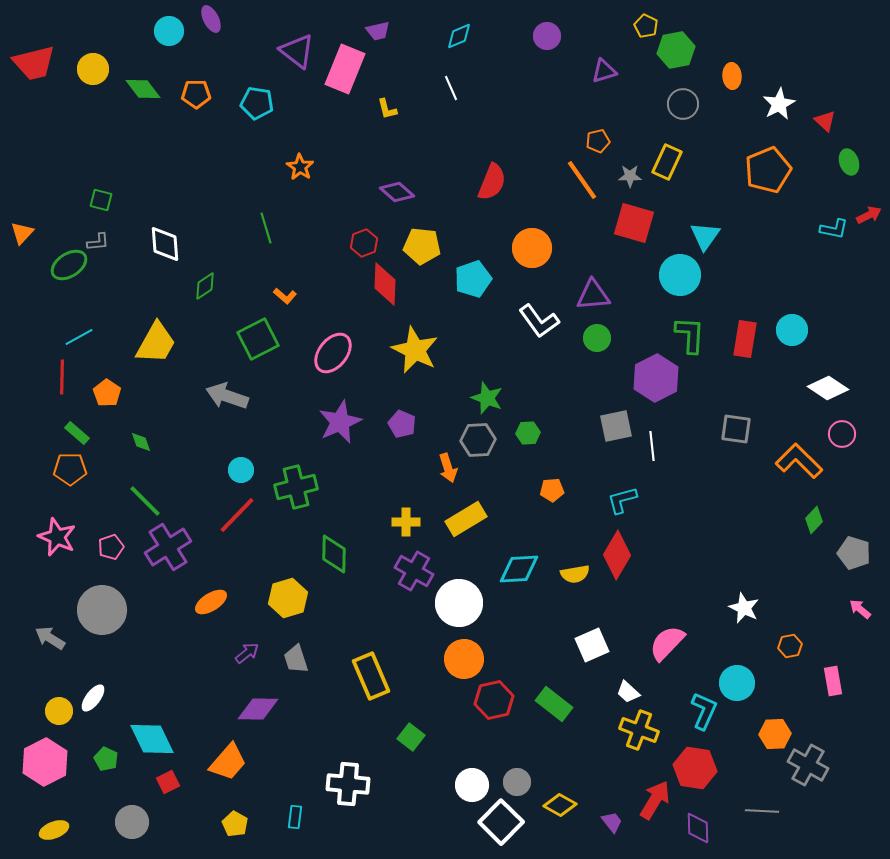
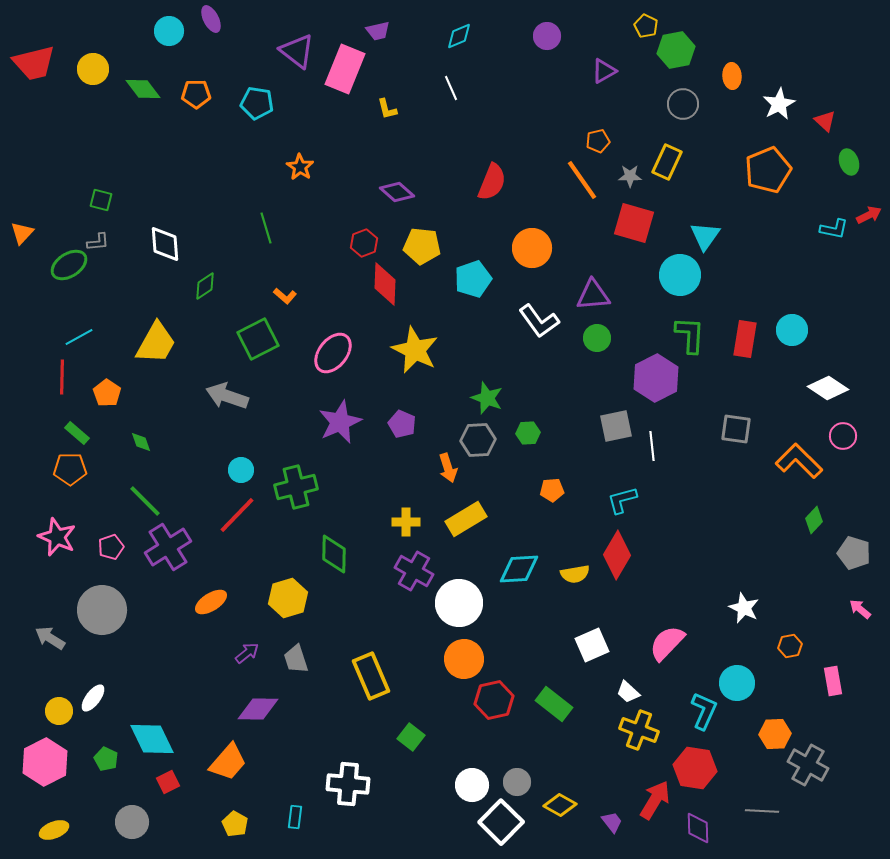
purple triangle at (604, 71): rotated 12 degrees counterclockwise
pink circle at (842, 434): moved 1 px right, 2 px down
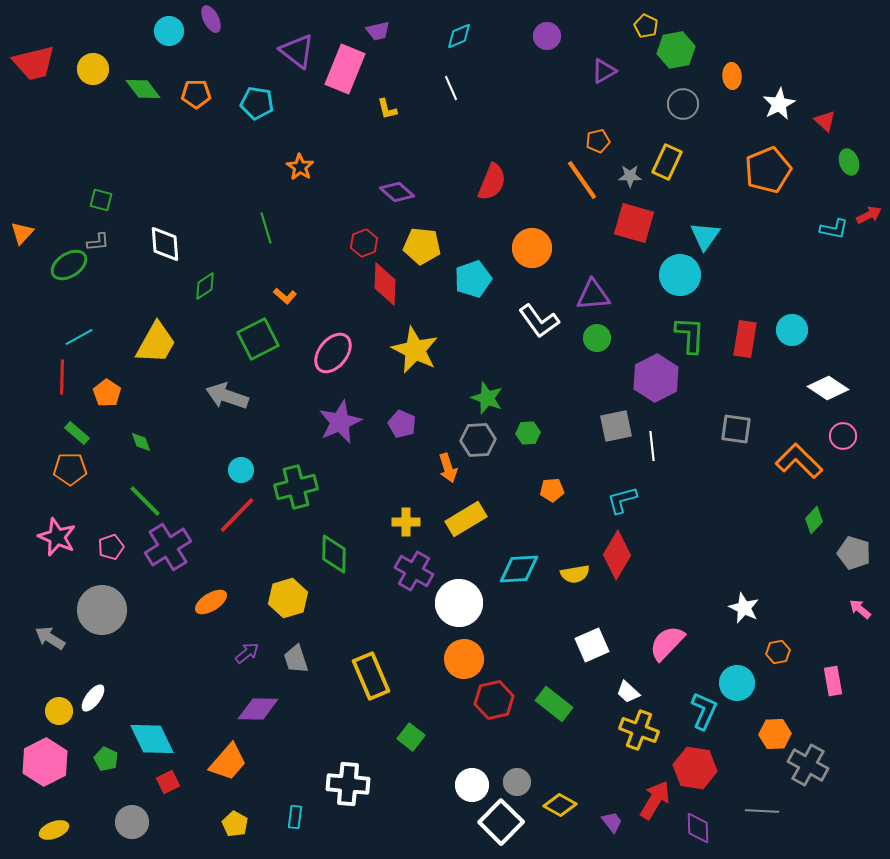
orange hexagon at (790, 646): moved 12 px left, 6 px down
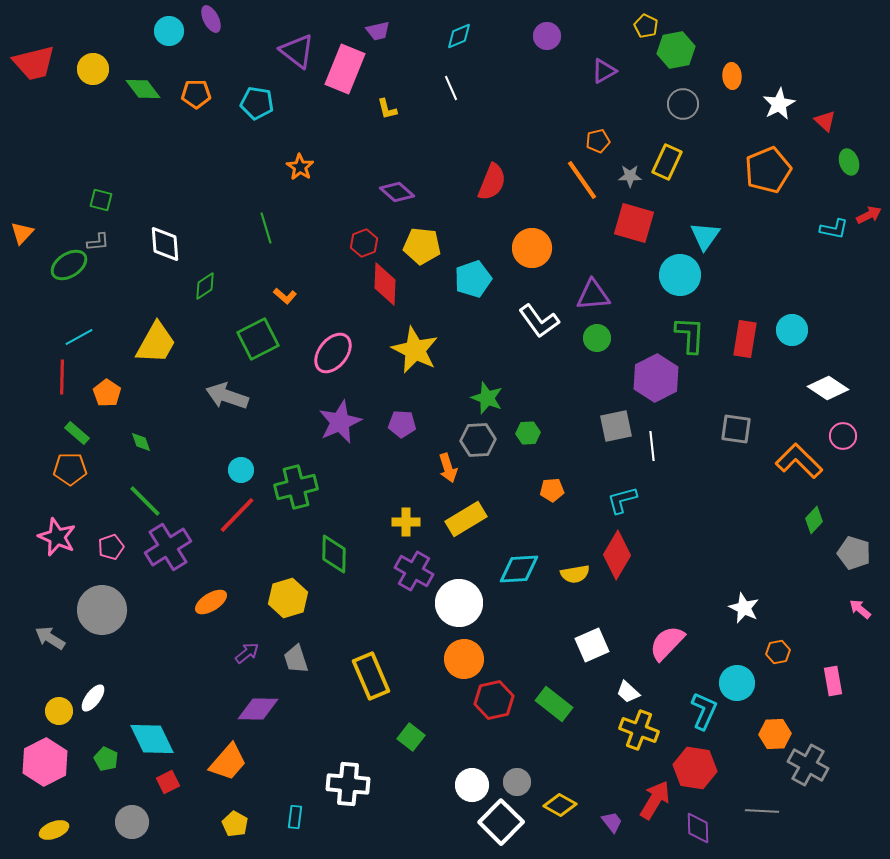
purple pentagon at (402, 424): rotated 20 degrees counterclockwise
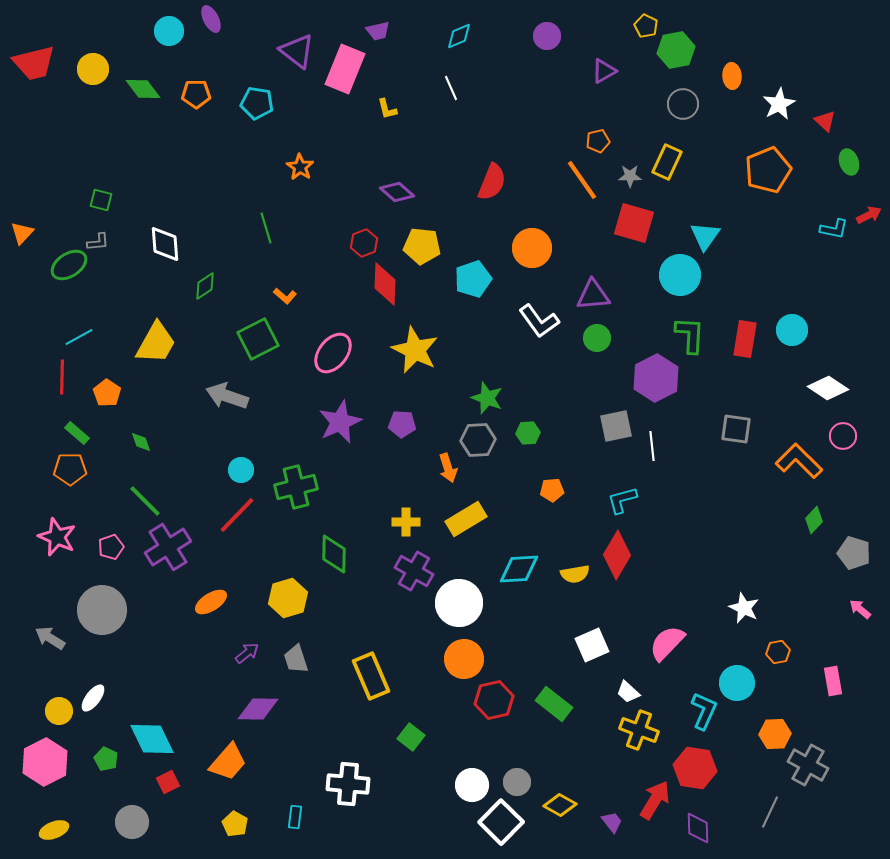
gray line at (762, 811): moved 8 px right, 1 px down; rotated 68 degrees counterclockwise
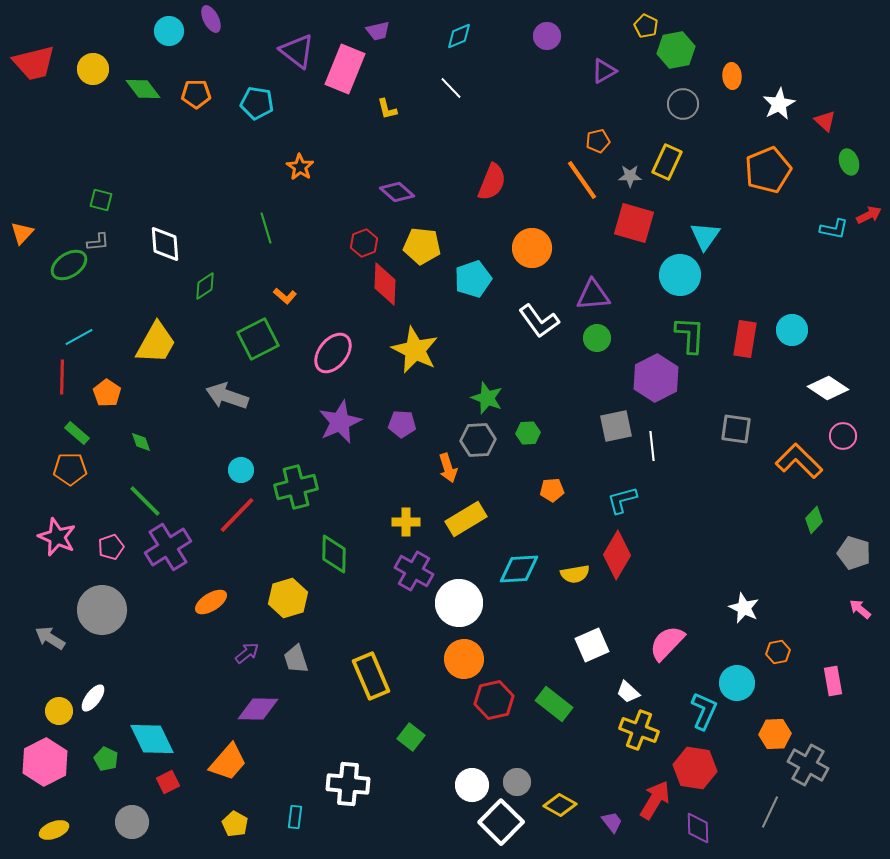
white line at (451, 88): rotated 20 degrees counterclockwise
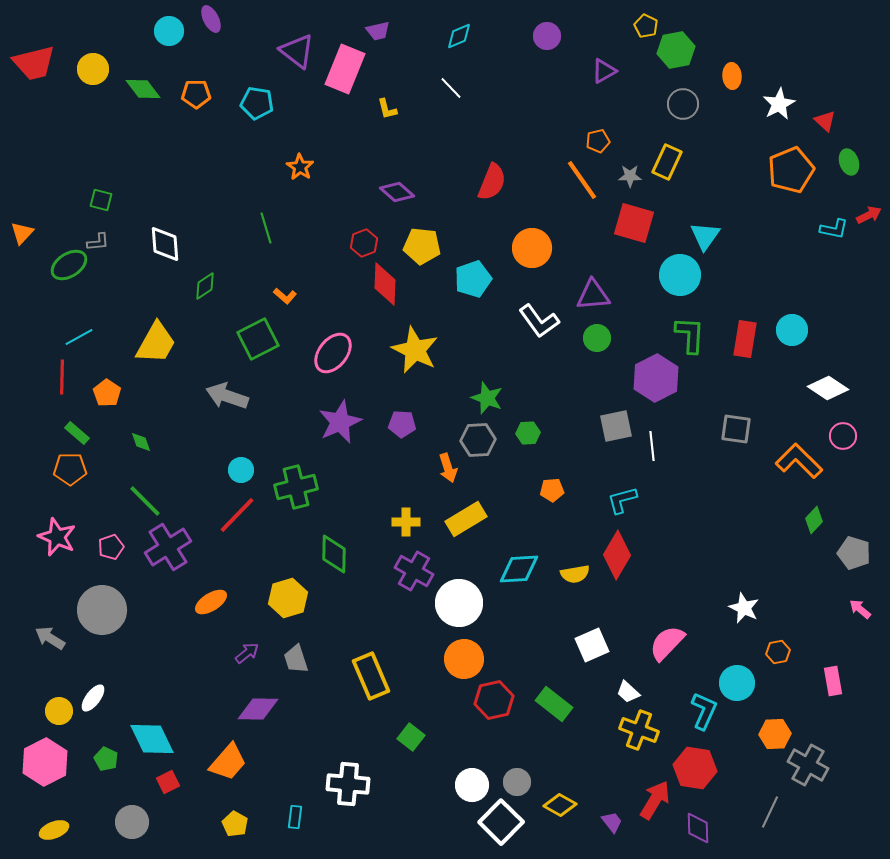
orange pentagon at (768, 170): moved 23 px right
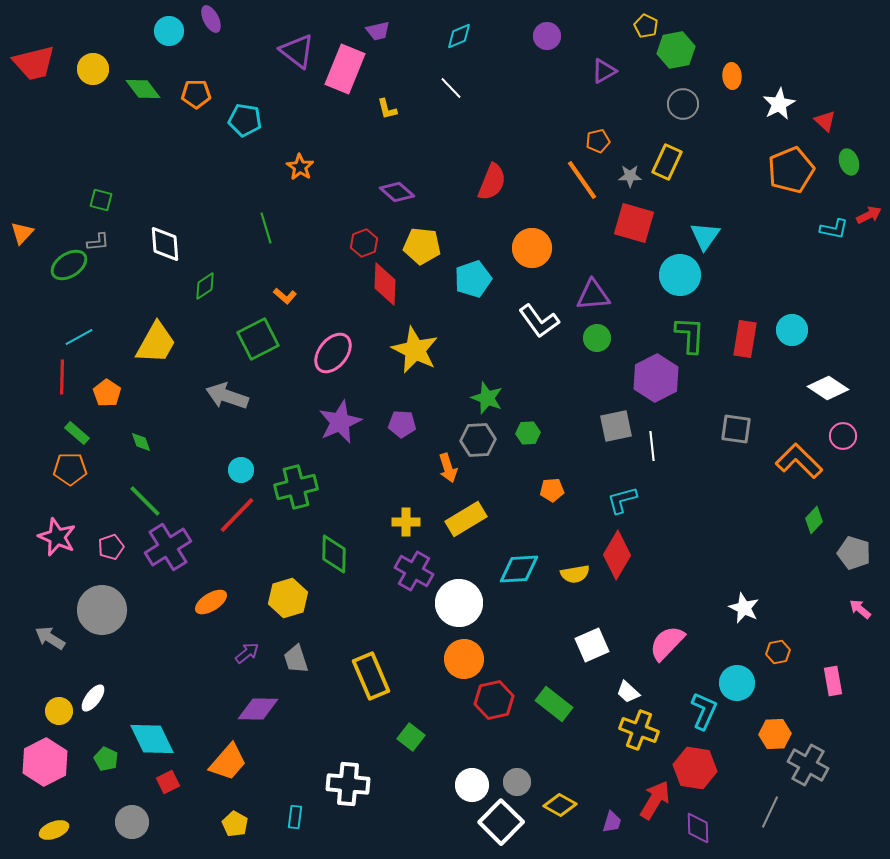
cyan pentagon at (257, 103): moved 12 px left, 17 px down
purple trapezoid at (612, 822): rotated 55 degrees clockwise
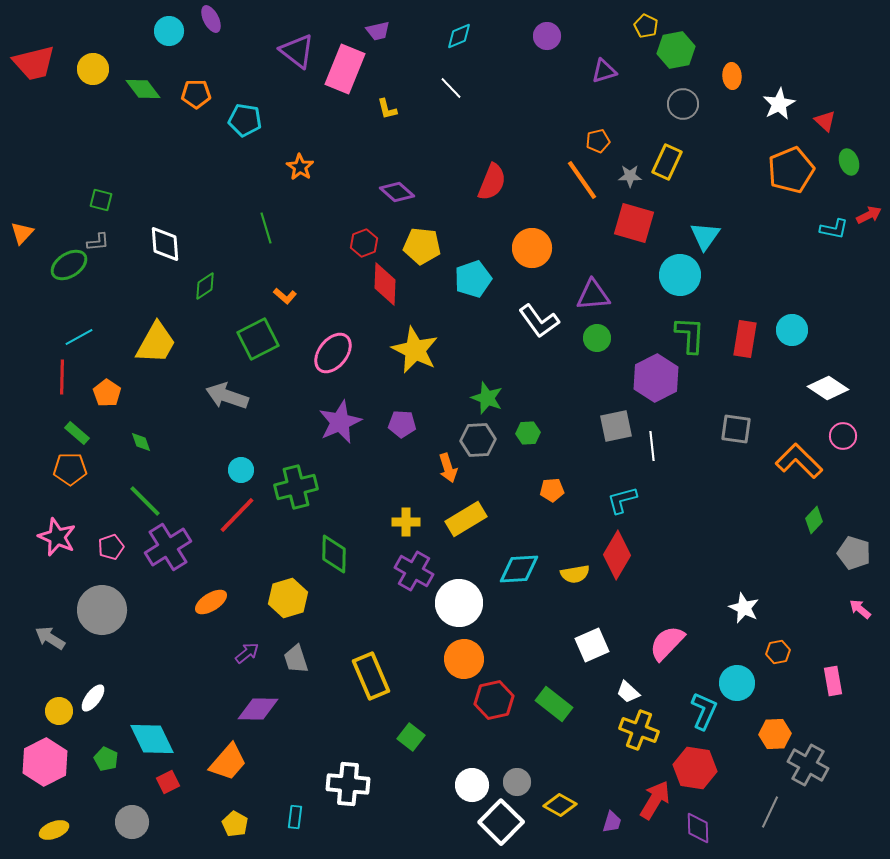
purple triangle at (604, 71): rotated 12 degrees clockwise
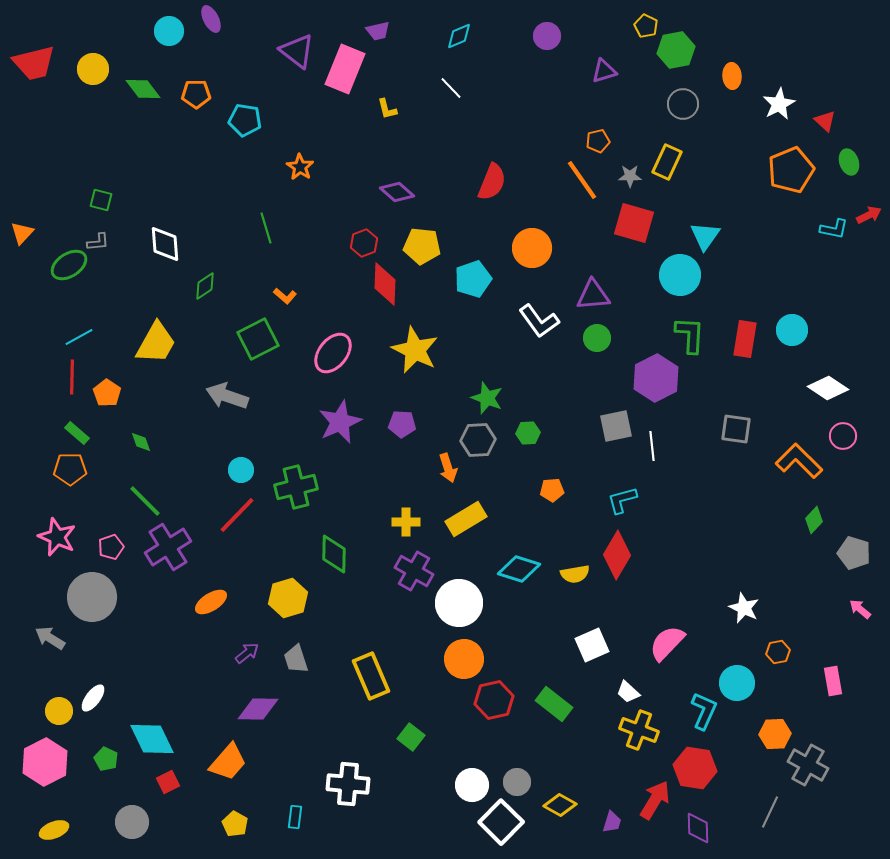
red line at (62, 377): moved 10 px right
cyan diamond at (519, 569): rotated 21 degrees clockwise
gray circle at (102, 610): moved 10 px left, 13 px up
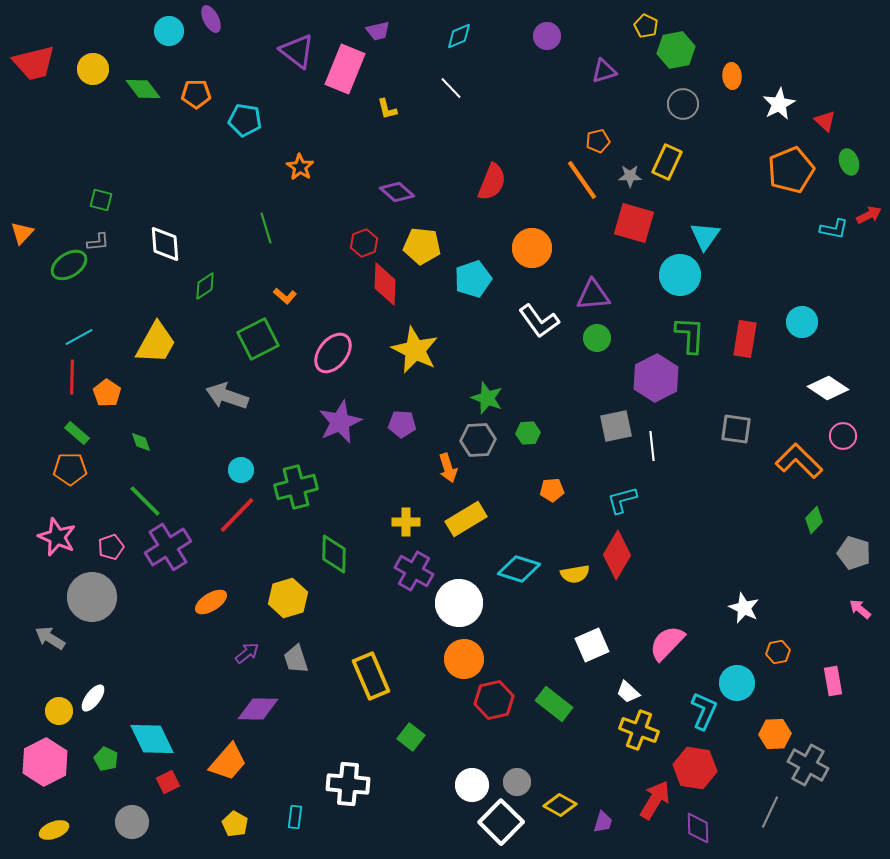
cyan circle at (792, 330): moved 10 px right, 8 px up
purple trapezoid at (612, 822): moved 9 px left
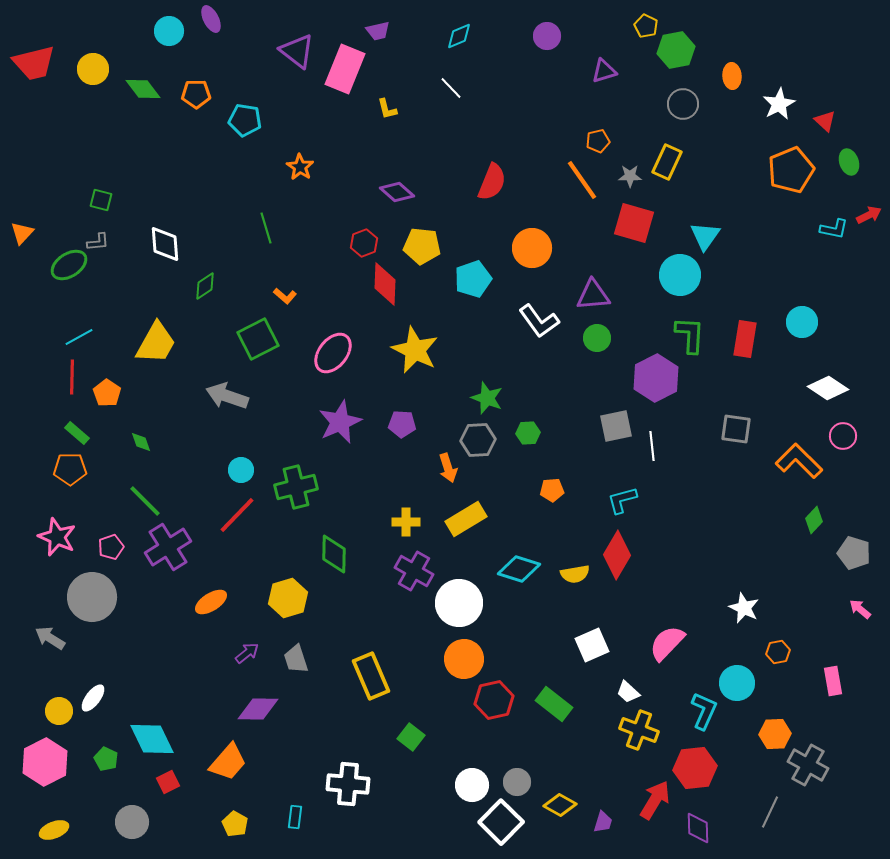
red hexagon at (695, 768): rotated 15 degrees counterclockwise
